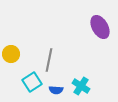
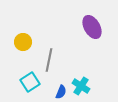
purple ellipse: moved 8 px left
yellow circle: moved 12 px right, 12 px up
cyan square: moved 2 px left
blue semicircle: moved 5 px right, 2 px down; rotated 72 degrees counterclockwise
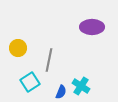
purple ellipse: rotated 60 degrees counterclockwise
yellow circle: moved 5 px left, 6 px down
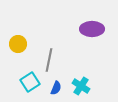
purple ellipse: moved 2 px down
yellow circle: moved 4 px up
blue semicircle: moved 5 px left, 4 px up
